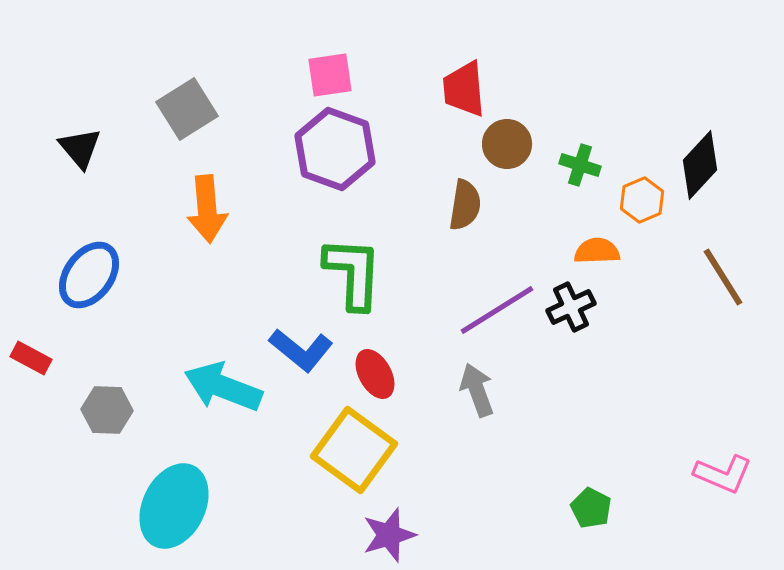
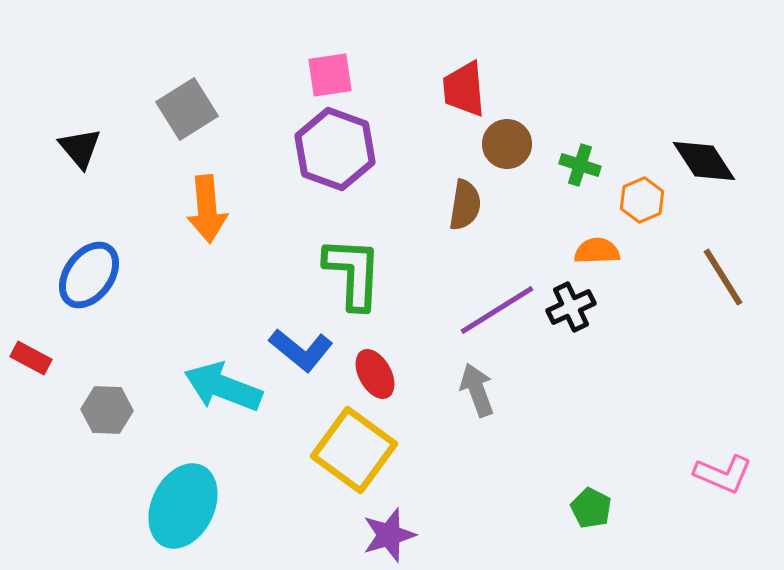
black diamond: moved 4 px right, 4 px up; rotated 76 degrees counterclockwise
cyan ellipse: moved 9 px right
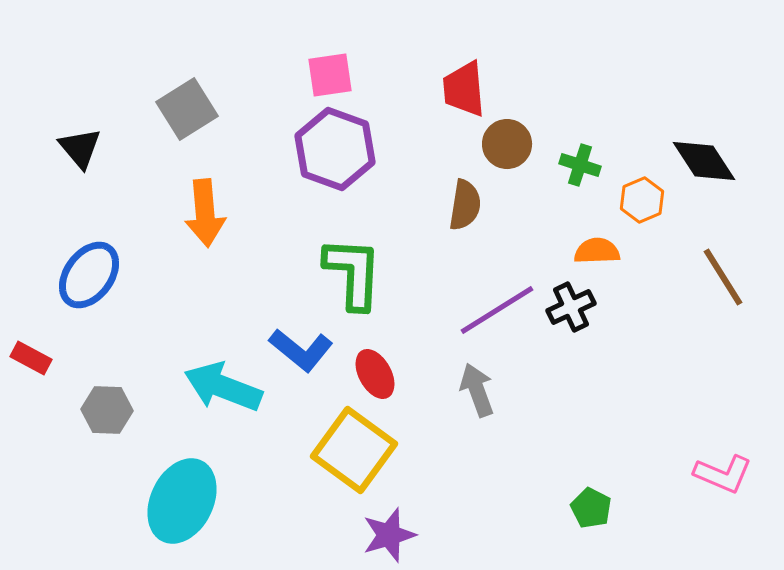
orange arrow: moved 2 px left, 4 px down
cyan ellipse: moved 1 px left, 5 px up
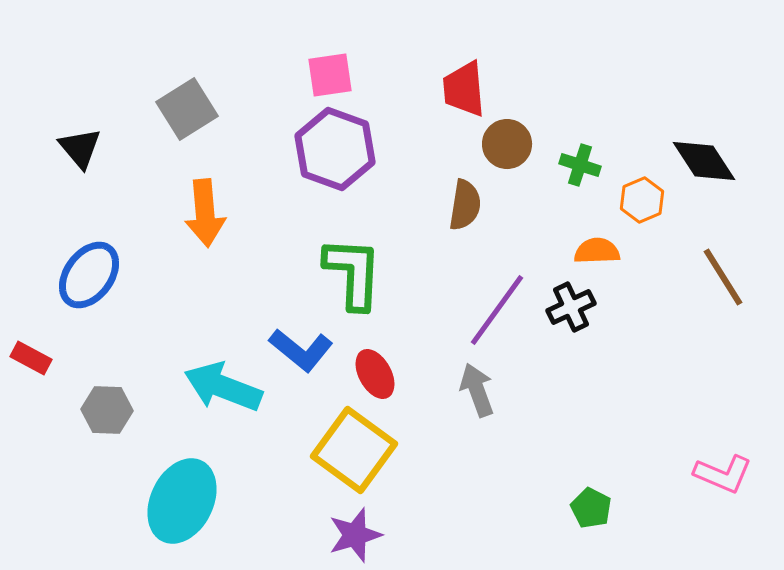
purple line: rotated 22 degrees counterclockwise
purple star: moved 34 px left
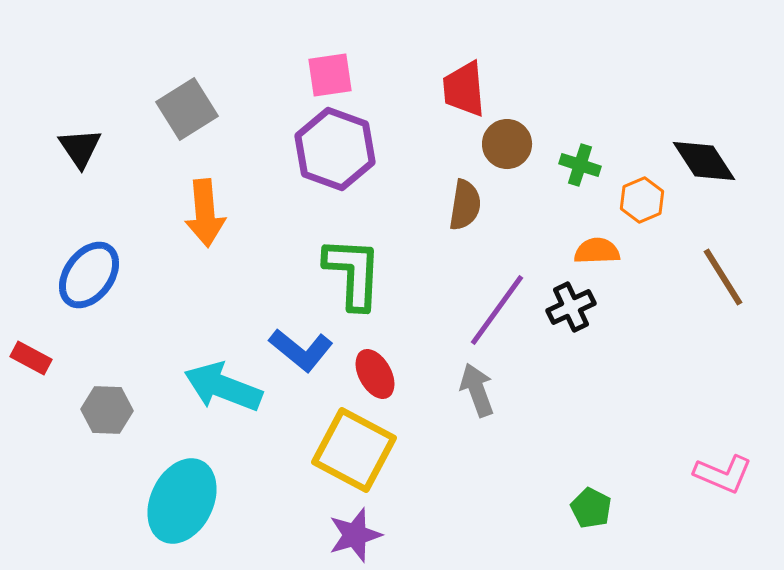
black triangle: rotated 6 degrees clockwise
yellow square: rotated 8 degrees counterclockwise
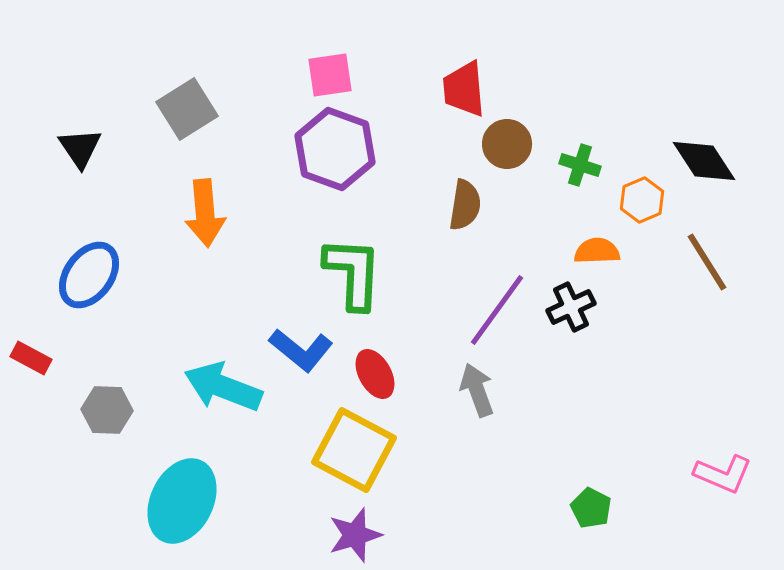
brown line: moved 16 px left, 15 px up
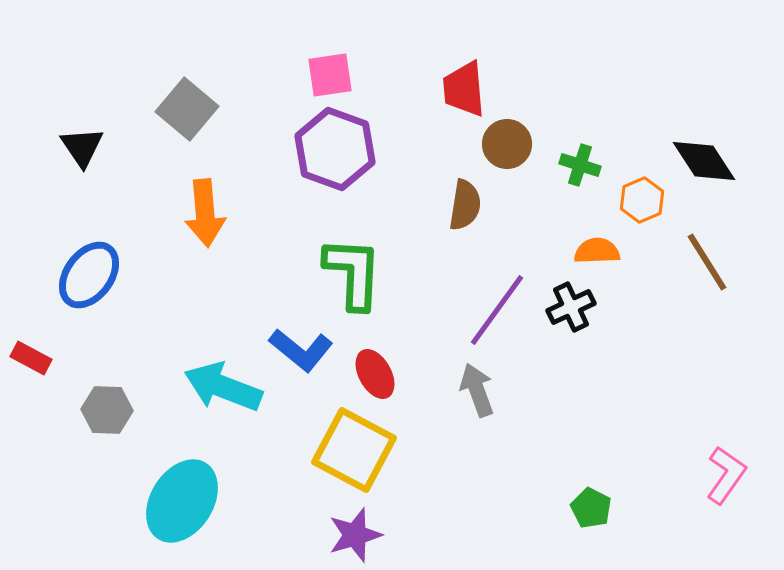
gray square: rotated 18 degrees counterclockwise
black triangle: moved 2 px right, 1 px up
pink L-shape: moved 3 px right, 1 px down; rotated 78 degrees counterclockwise
cyan ellipse: rotated 6 degrees clockwise
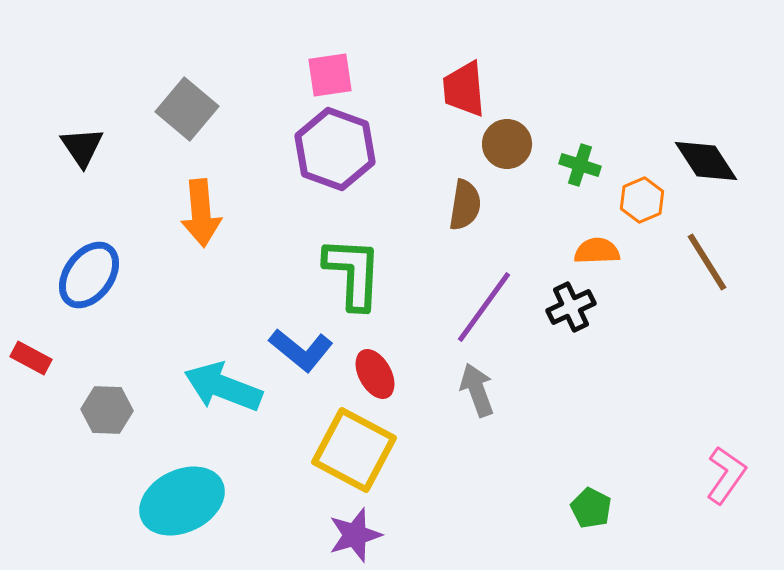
black diamond: moved 2 px right
orange arrow: moved 4 px left
purple line: moved 13 px left, 3 px up
cyan ellipse: rotated 32 degrees clockwise
